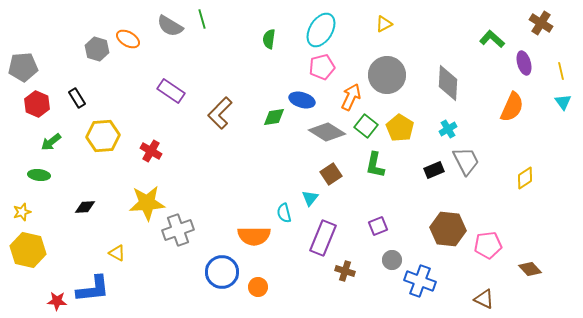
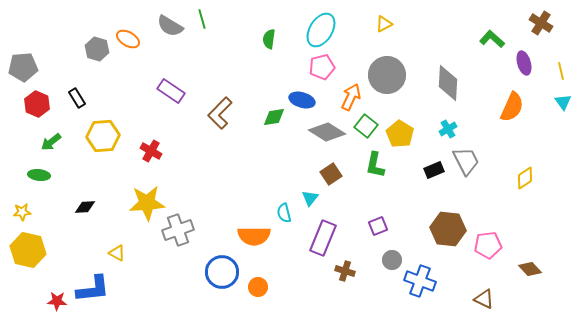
yellow pentagon at (400, 128): moved 6 px down
yellow star at (22, 212): rotated 12 degrees clockwise
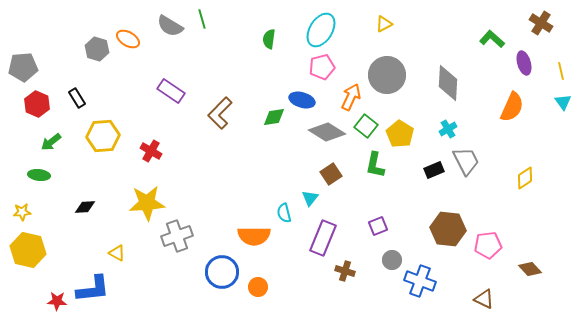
gray cross at (178, 230): moved 1 px left, 6 px down
